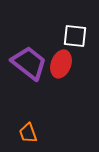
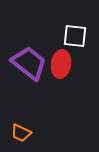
red ellipse: rotated 12 degrees counterclockwise
orange trapezoid: moved 7 px left; rotated 45 degrees counterclockwise
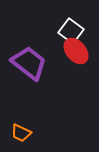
white square: moved 4 px left, 5 px up; rotated 30 degrees clockwise
red ellipse: moved 15 px right, 13 px up; rotated 48 degrees counterclockwise
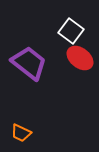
red ellipse: moved 4 px right, 7 px down; rotated 12 degrees counterclockwise
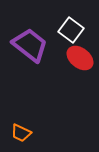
white square: moved 1 px up
purple trapezoid: moved 1 px right, 18 px up
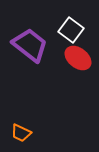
red ellipse: moved 2 px left
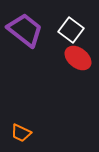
purple trapezoid: moved 5 px left, 15 px up
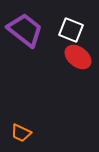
white square: rotated 15 degrees counterclockwise
red ellipse: moved 1 px up
